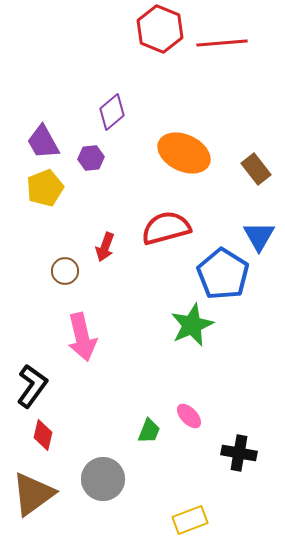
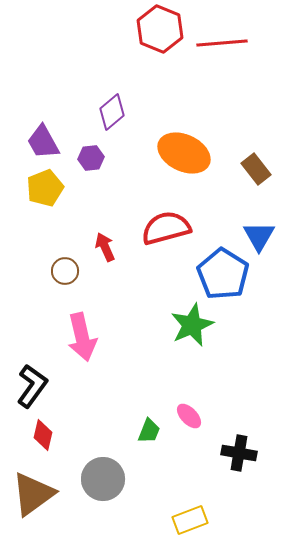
red arrow: rotated 136 degrees clockwise
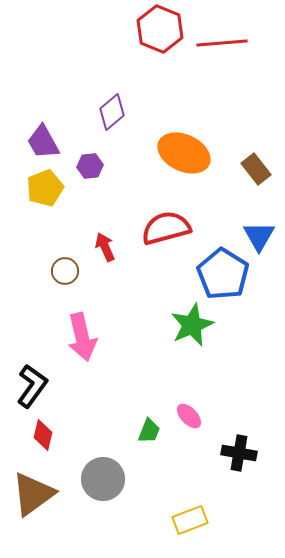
purple hexagon: moved 1 px left, 8 px down
